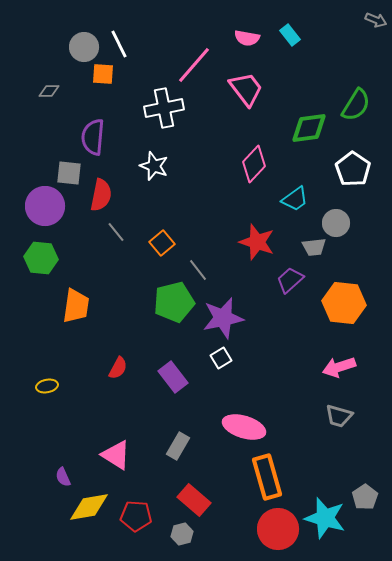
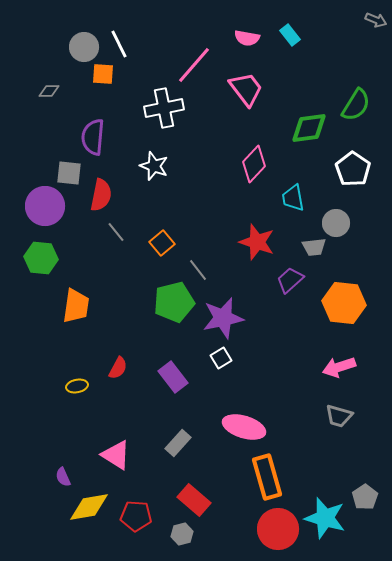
cyan trapezoid at (295, 199): moved 2 px left, 1 px up; rotated 116 degrees clockwise
yellow ellipse at (47, 386): moved 30 px right
gray rectangle at (178, 446): moved 3 px up; rotated 12 degrees clockwise
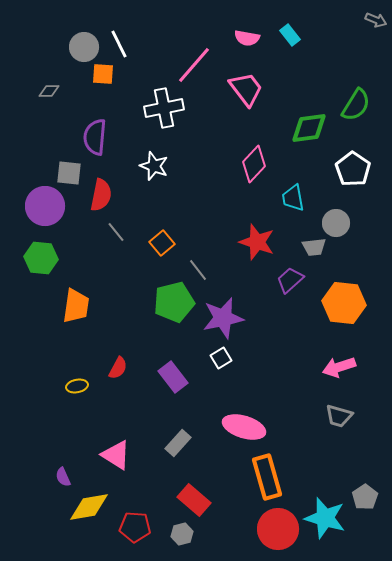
purple semicircle at (93, 137): moved 2 px right
red pentagon at (136, 516): moved 1 px left, 11 px down
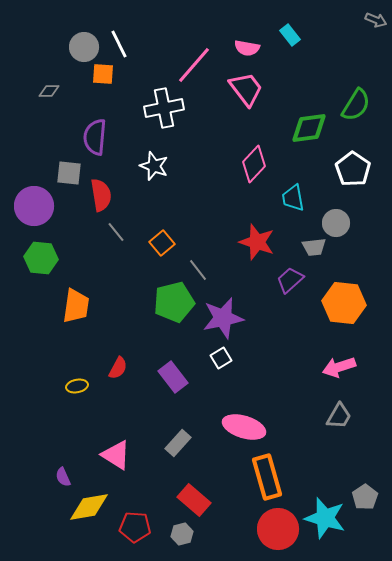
pink semicircle at (247, 38): moved 10 px down
red semicircle at (101, 195): rotated 20 degrees counterclockwise
purple circle at (45, 206): moved 11 px left
gray trapezoid at (339, 416): rotated 76 degrees counterclockwise
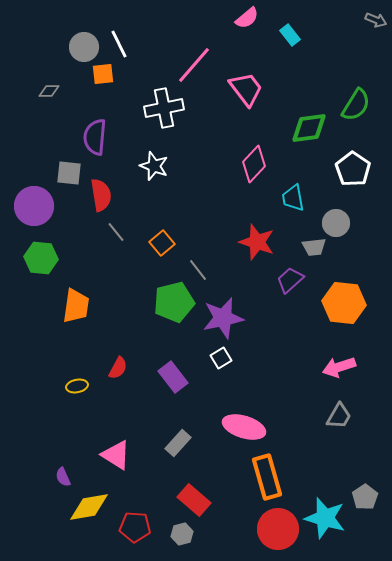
pink semicircle at (247, 48): moved 30 px up; rotated 50 degrees counterclockwise
orange square at (103, 74): rotated 10 degrees counterclockwise
